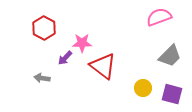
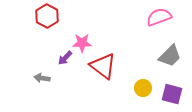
red hexagon: moved 3 px right, 12 px up
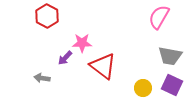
pink semicircle: rotated 40 degrees counterclockwise
gray trapezoid: rotated 55 degrees clockwise
purple square: moved 9 px up; rotated 10 degrees clockwise
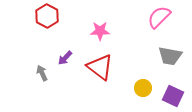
pink semicircle: rotated 15 degrees clockwise
pink star: moved 18 px right, 12 px up
red triangle: moved 3 px left, 1 px down
gray arrow: moved 5 px up; rotated 56 degrees clockwise
purple square: moved 1 px right, 11 px down
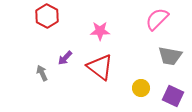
pink semicircle: moved 2 px left, 2 px down
yellow circle: moved 2 px left
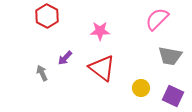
red triangle: moved 2 px right, 1 px down
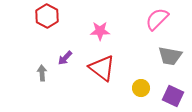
gray arrow: rotated 21 degrees clockwise
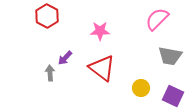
gray arrow: moved 8 px right
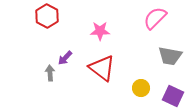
pink semicircle: moved 2 px left, 1 px up
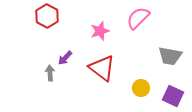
pink semicircle: moved 17 px left
pink star: rotated 18 degrees counterclockwise
